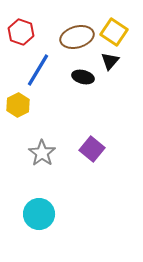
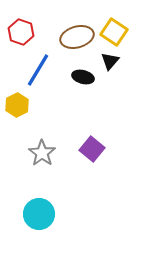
yellow hexagon: moved 1 px left
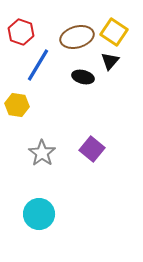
blue line: moved 5 px up
yellow hexagon: rotated 25 degrees counterclockwise
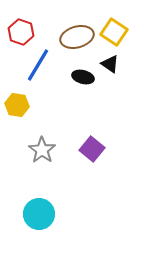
black triangle: moved 3 px down; rotated 36 degrees counterclockwise
gray star: moved 3 px up
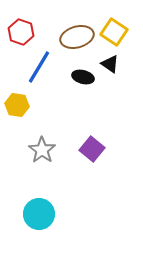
blue line: moved 1 px right, 2 px down
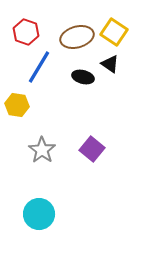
red hexagon: moved 5 px right
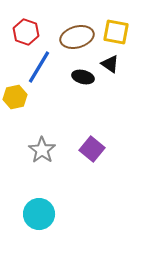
yellow square: moved 2 px right; rotated 24 degrees counterclockwise
yellow hexagon: moved 2 px left, 8 px up; rotated 20 degrees counterclockwise
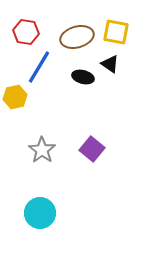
red hexagon: rotated 10 degrees counterclockwise
cyan circle: moved 1 px right, 1 px up
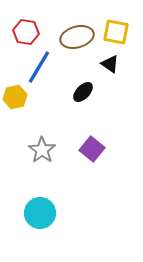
black ellipse: moved 15 px down; rotated 60 degrees counterclockwise
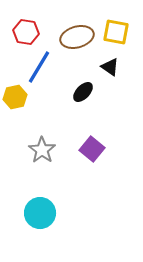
black triangle: moved 3 px down
